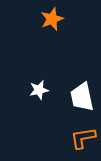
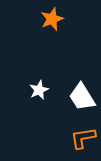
white star: rotated 12 degrees counterclockwise
white trapezoid: rotated 20 degrees counterclockwise
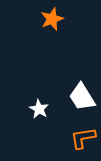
white star: moved 19 px down; rotated 18 degrees counterclockwise
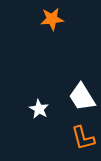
orange star: rotated 15 degrees clockwise
orange L-shape: rotated 96 degrees counterclockwise
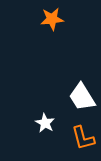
white star: moved 6 px right, 14 px down
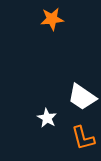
white trapezoid: rotated 24 degrees counterclockwise
white star: moved 2 px right, 5 px up
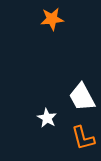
white trapezoid: rotated 28 degrees clockwise
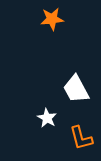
white trapezoid: moved 6 px left, 8 px up
orange L-shape: moved 2 px left
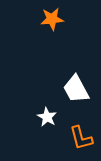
white star: moved 1 px up
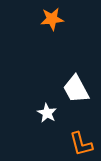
white star: moved 4 px up
orange L-shape: moved 6 px down
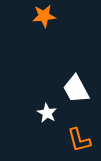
orange star: moved 8 px left, 3 px up
orange L-shape: moved 2 px left, 4 px up
